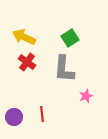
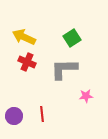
green square: moved 2 px right
red cross: rotated 12 degrees counterclockwise
gray L-shape: rotated 84 degrees clockwise
pink star: rotated 16 degrees clockwise
purple circle: moved 1 px up
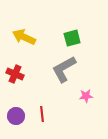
green square: rotated 18 degrees clockwise
red cross: moved 12 px left, 12 px down
gray L-shape: rotated 28 degrees counterclockwise
purple circle: moved 2 px right
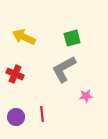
purple circle: moved 1 px down
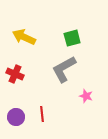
pink star: rotated 24 degrees clockwise
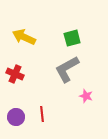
gray L-shape: moved 3 px right
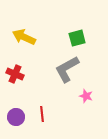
green square: moved 5 px right
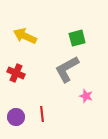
yellow arrow: moved 1 px right, 1 px up
red cross: moved 1 px right, 1 px up
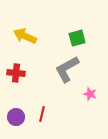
red cross: rotated 18 degrees counterclockwise
pink star: moved 4 px right, 2 px up
red line: rotated 21 degrees clockwise
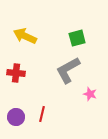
gray L-shape: moved 1 px right, 1 px down
